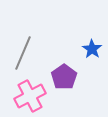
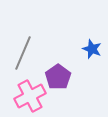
blue star: rotated 12 degrees counterclockwise
purple pentagon: moved 6 px left
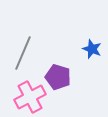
purple pentagon: rotated 20 degrees counterclockwise
pink cross: moved 1 px down
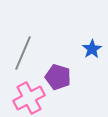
blue star: rotated 18 degrees clockwise
pink cross: moved 1 px left, 1 px down
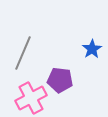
purple pentagon: moved 2 px right, 3 px down; rotated 10 degrees counterclockwise
pink cross: moved 2 px right
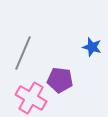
blue star: moved 2 px up; rotated 24 degrees counterclockwise
pink cross: rotated 32 degrees counterclockwise
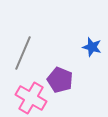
purple pentagon: rotated 15 degrees clockwise
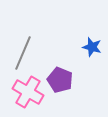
pink cross: moved 3 px left, 6 px up
